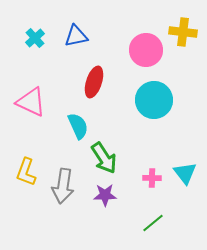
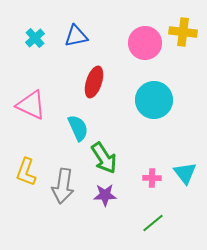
pink circle: moved 1 px left, 7 px up
pink triangle: moved 3 px down
cyan semicircle: moved 2 px down
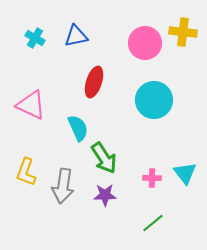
cyan cross: rotated 18 degrees counterclockwise
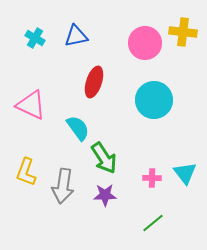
cyan semicircle: rotated 12 degrees counterclockwise
